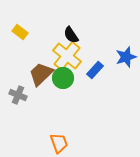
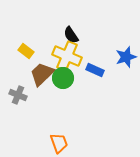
yellow rectangle: moved 6 px right, 19 px down
yellow cross: rotated 16 degrees counterclockwise
blue rectangle: rotated 72 degrees clockwise
brown trapezoid: moved 1 px right
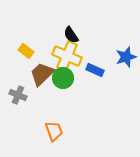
orange trapezoid: moved 5 px left, 12 px up
